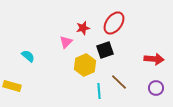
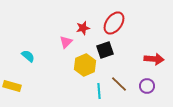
brown line: moved 2 px down
purple circle: moved 9 px left, 2 px up
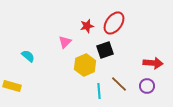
red star: moved 4 px right, 2 px up
pink triangle: moved 1 px left
red arrow: moved 1 px left, 4 px down
